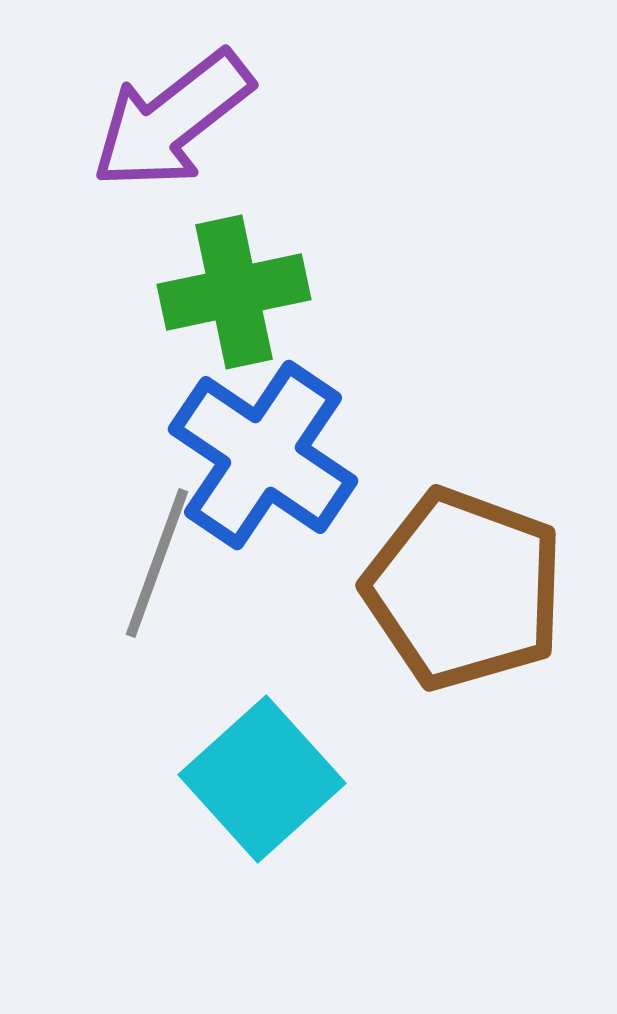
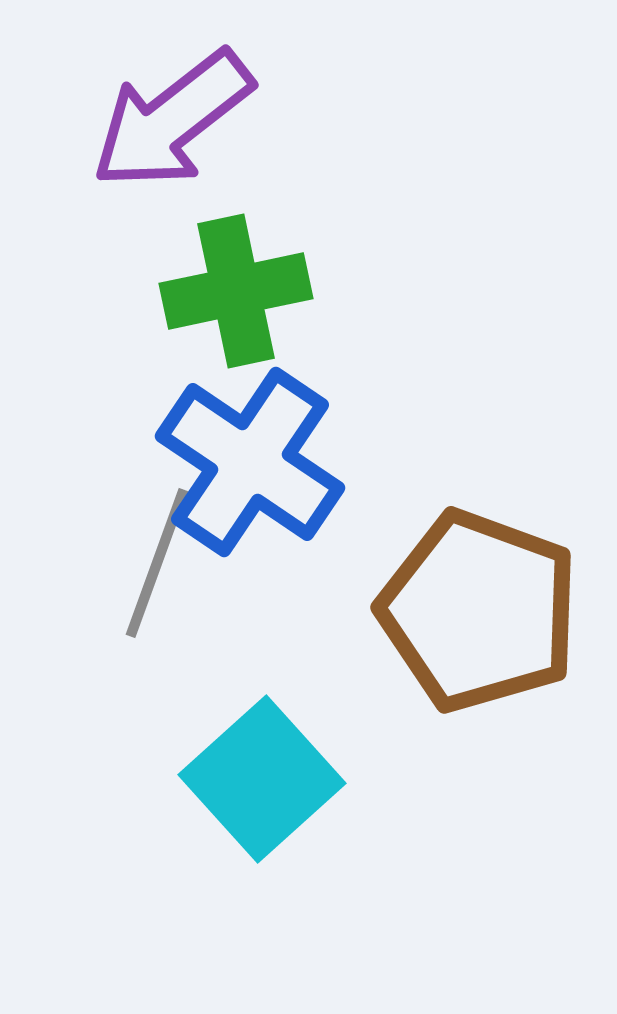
green cross: moved 2 px right, 1 px up
blue cross: moved 13 px left, 7 px down
brown pentagon: moved 15 px right, 22 px down
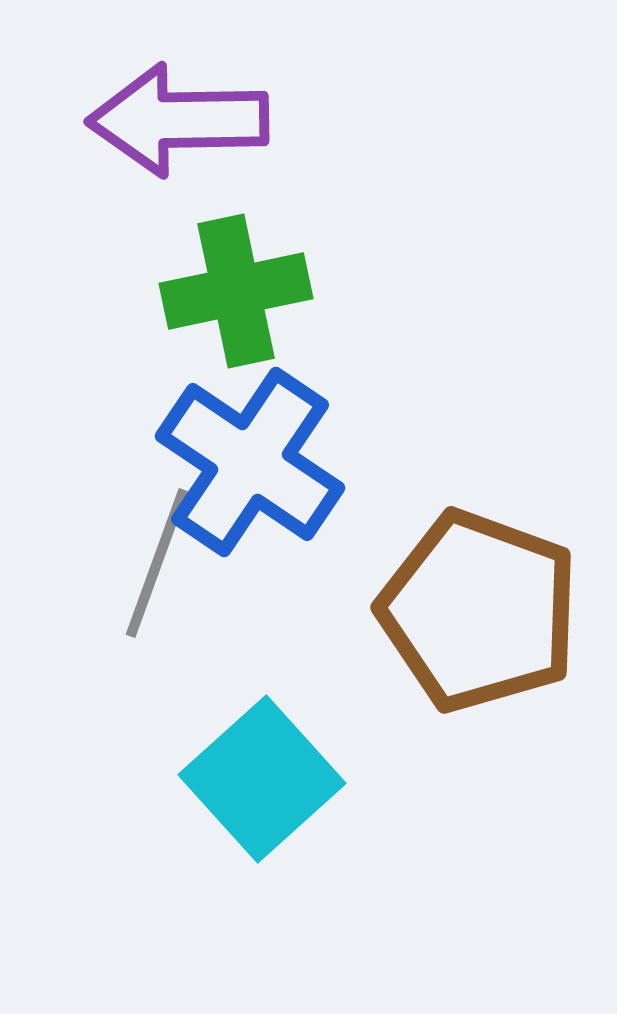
purple arrow: moved 6 px right; rotated 37 degrees clockwise
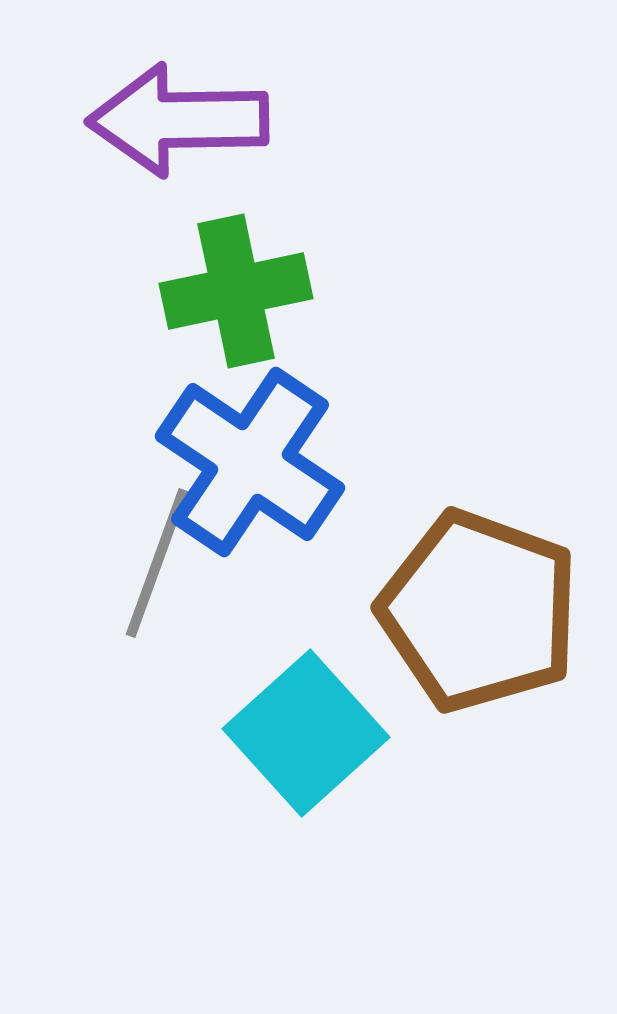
cyan square: moved 44 px right, 46 px up
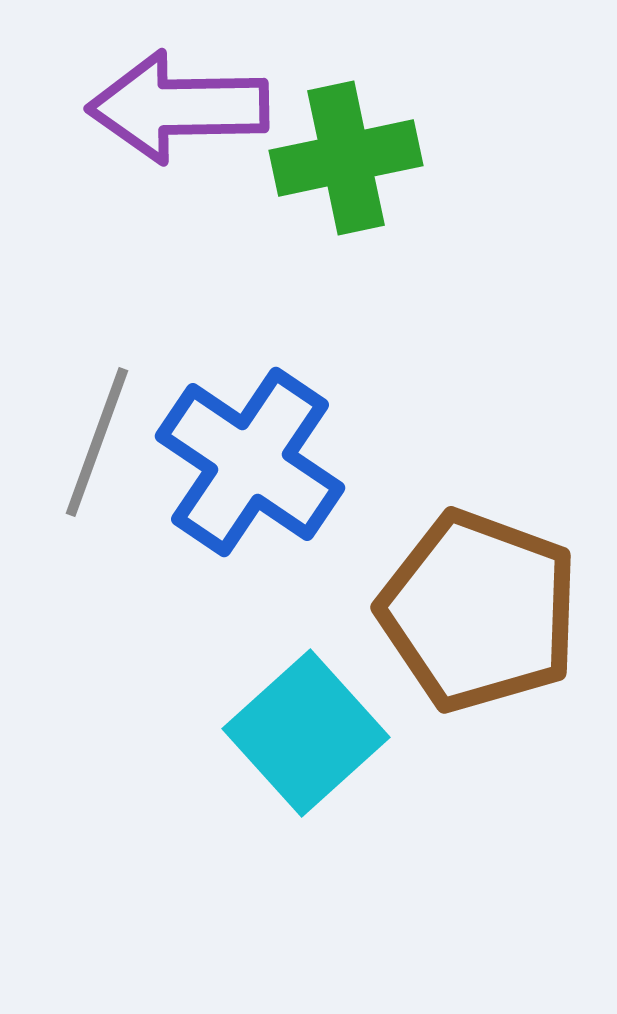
purple arrow: moved 13 px up
green cross: moved 110 px right, 133 px up
gray line: moved 60 px left, 121 px up
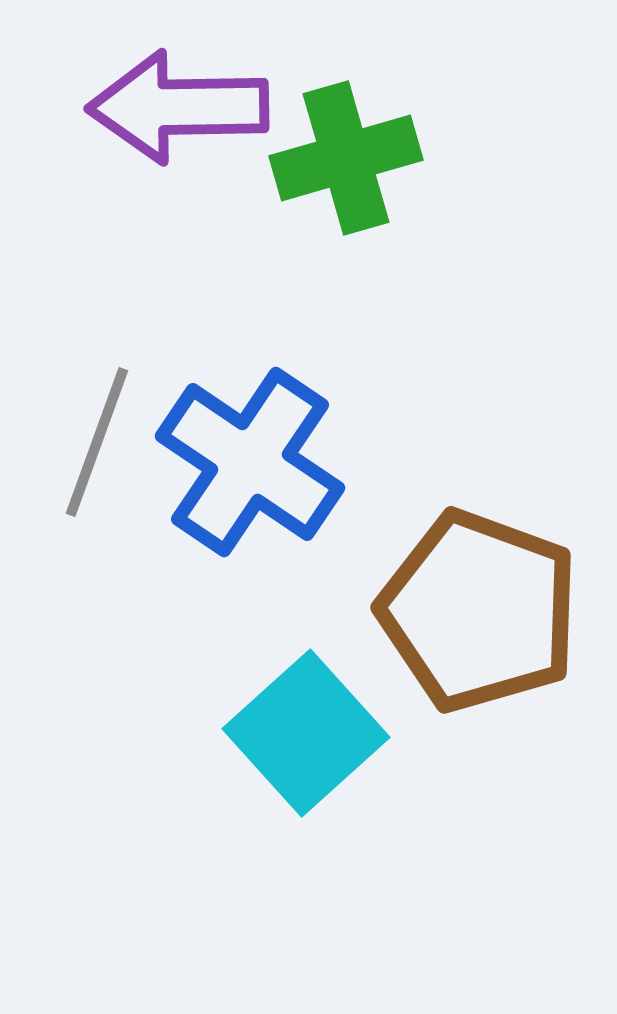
green cross: rotated 4 degrees counterclockwise
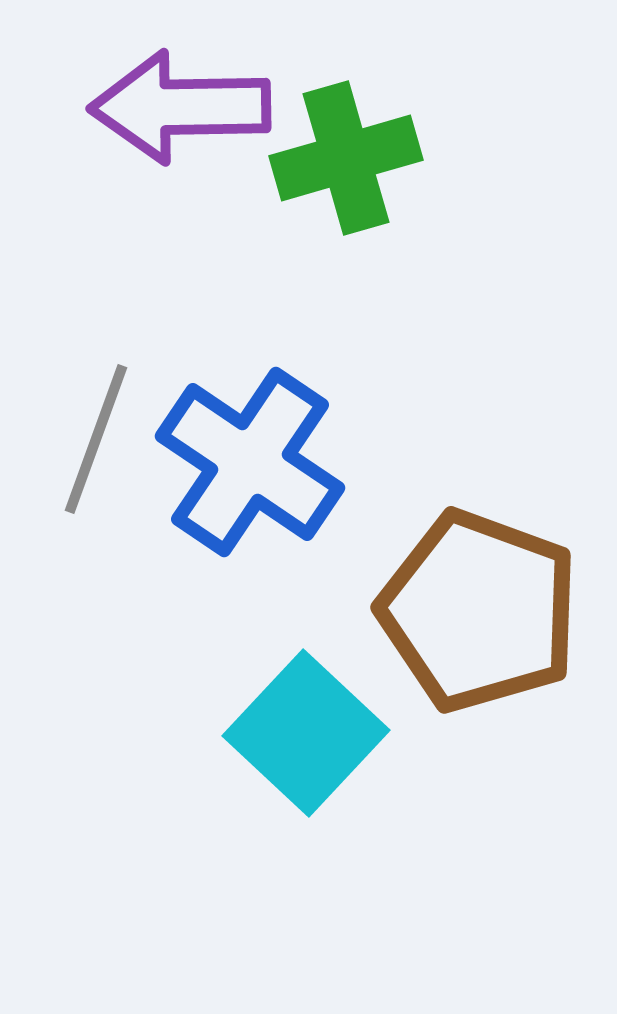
purple arrow: moved 2 px right
gray line: moved 1 px left, 3 px up
cyan square: rotated 5 degrees counterclockwise
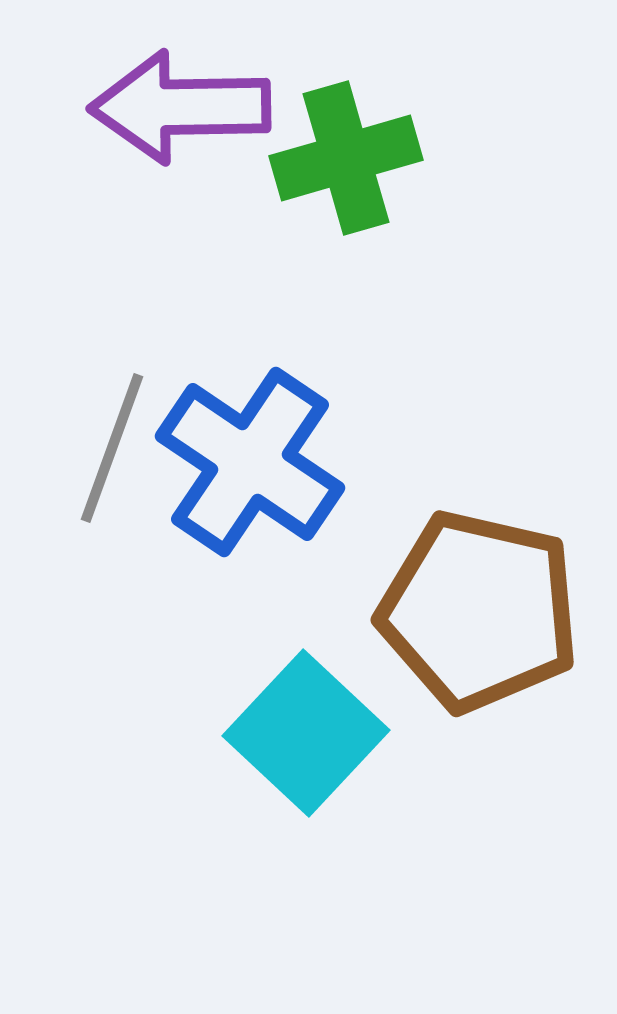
gray line: moved 16 px right, 9 px down
brown pentagon: rotated 7 degrees counterclockwise
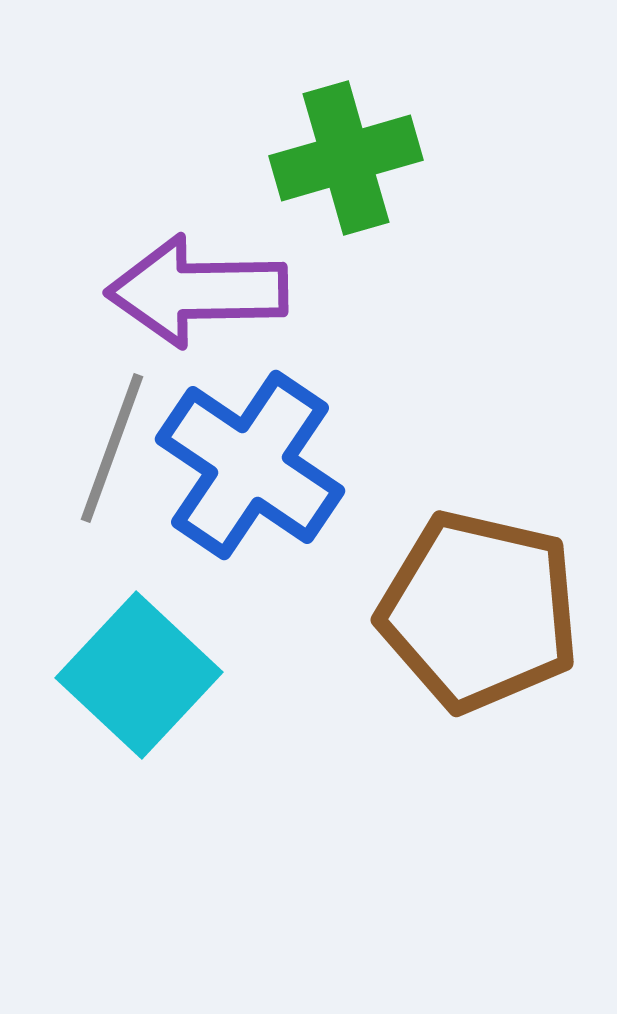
purple arrow: moved 17 px right, 184 px down
blue cross: moved 3 px down
cyan square: moved 167 px left, 58 px up
